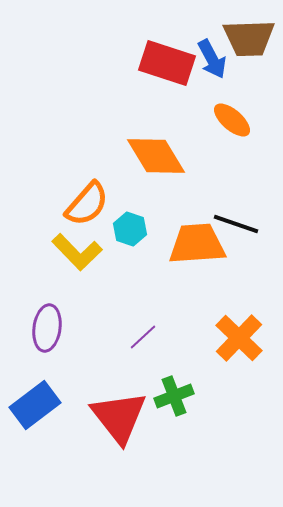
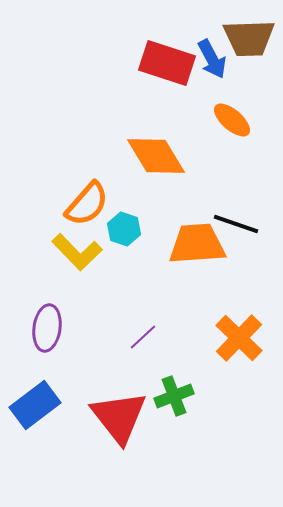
cyan hexagon: moved 6 px left
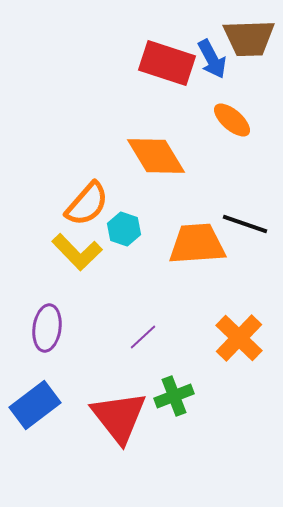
black line: moved 9 px right
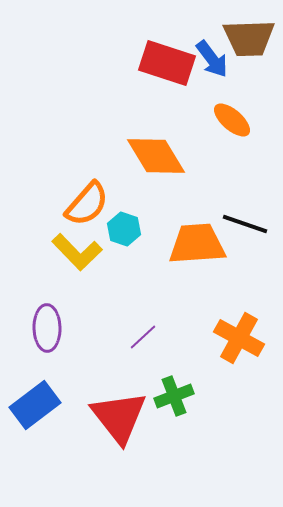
blue arrow: rotated 9 degrees counterclockwise
purple ellipse: rotated 9 degrees counterclockwise
orange cross: rotated 15 degrees counterclockwise
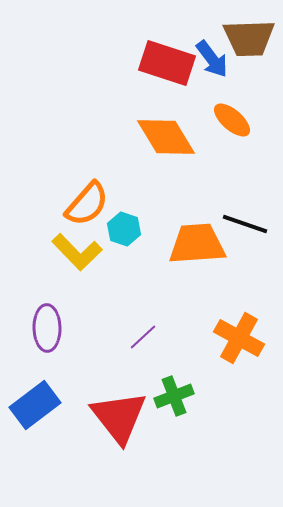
orange diamond: moved 10 px right, 19 px up
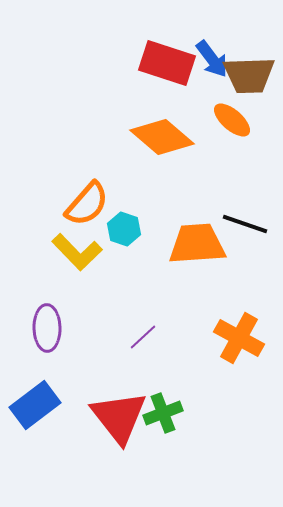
brown trapezoid: moved 37 px down
orange diamond: moved 4 px left; rotated 18 degrees counterclockwise
green cross: moved 11 px left, 17 px down
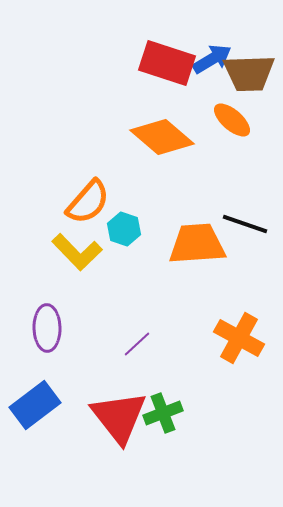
blue arrow: rotated 84 degrees counterclockwise
brown trapezoid: moved 2 px up
orange semicircle: moved 1 px right, 2 px up
purple line: moved 6 px left, 7 px down
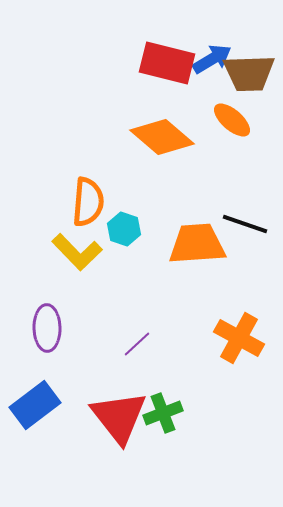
red rectangle: rotated 4 degrees counterclockwise
orange semicircle: rotated 36 degrees counterclockwise
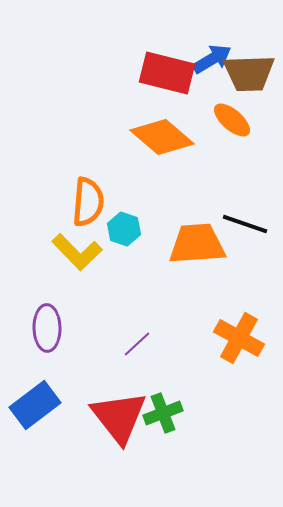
red rectangle: moved 10 px down
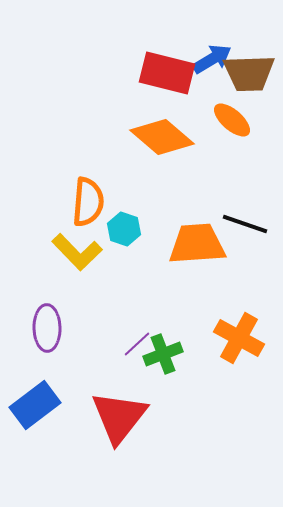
green cross: moved 59 px up
red triangle: rotated 16 degrees clockwise
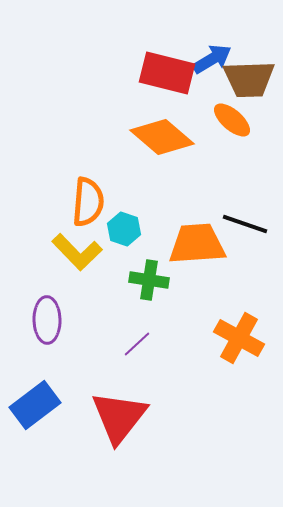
brown trapezoid: moved 6 px down
purple ellipse: moved 8 px up
green cross: moved 14 px left, 74 px up; rotated 30 degrees clockwise
